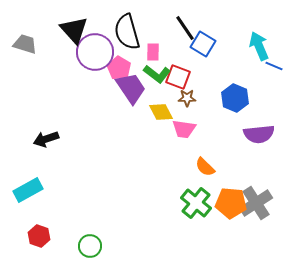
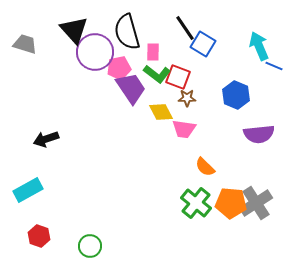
pink pentagon: rotated 30 degrees clockwise
blue hexagon: moved 1 px right, 3 px up
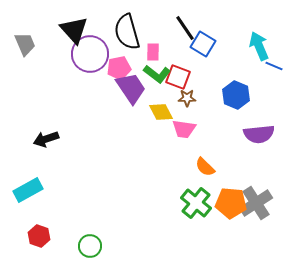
gray trapezoid: rotated 50 degrees clockwise
purple circle: moved 5 px left, 2 px down
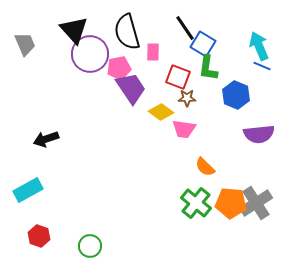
blue line: moved 12 px left
green L-shape: moved 51 px right, 6 px up; rotated 60 degrees clockwise
yellow diamond: rotated 25 degrees counterclockwise
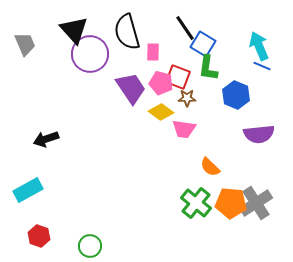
pink pentagon: moved 42 px right, 15 px down; rotated 25 degrees clockwise
orange semicircle: moved 5 px right
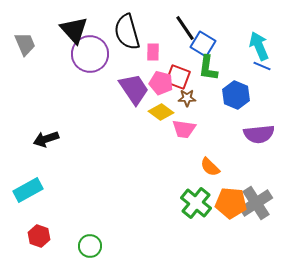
purple trapezoid: moved 3 px right, 1 px down
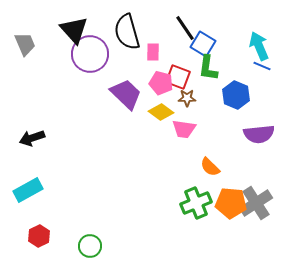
purple trapezoid: moved 8 px left, 5 px down; rotated 12 degrees counterclockwise
black arrow: moved 14 px left, 1 px up
green cross: rotated 28 degrees clockwise
red hexagon: rotated 15 degrees clockwise
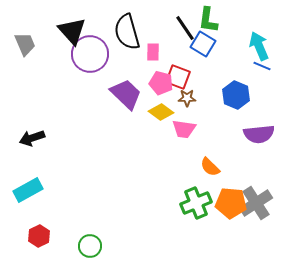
black triangle: moved 2 px left, 1 px down
green L-shape: moved 48 px up
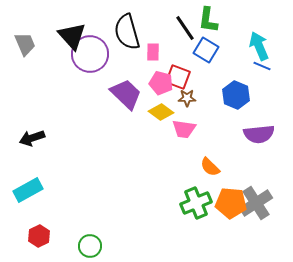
black triangle: moved 5 px down
blue square: moved 3 px right, 6 px down
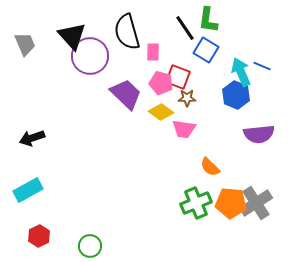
cyan arrow: moved 18 px left, 26 px down
purple circle: moved 2 px down
